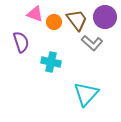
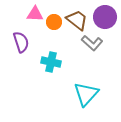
pink triangle: rotated 18 degrees counterclockwise
brown trapezoid: rotated 15 degrees counterclockwise
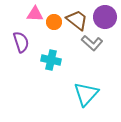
cyan cross: moved 2 px up
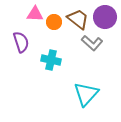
brown trapezoid: moved 1 px right, 1 px up
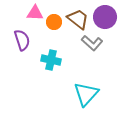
pink triangle: moved 1 px up
purple semicircle: moved 1 px right, 2 px up
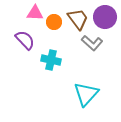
brown trapezoid: rotated 15 degrees clockwise
purple semicircle: moved 3 px right; rotated 25 degrees counterclockwise
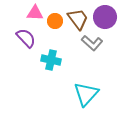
orange circle: moved 1 px right, 1 px up
purple semicircle: moved 1 px right, 2 px up
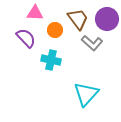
purple circle: moved 2 px right, 2 px down
orange circle: moved 9 px down
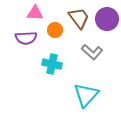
brown trapezoid: moved 1 px right, 1 px up
purple semicircle: rotated 130 degrees clockwise
gray L-shape: moved 9 px down
cyan cross: moved 1 px right, 4 px down
cyan triangle: moved 1 px down
